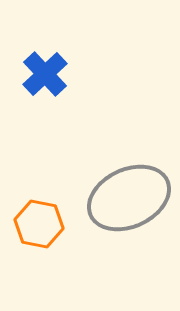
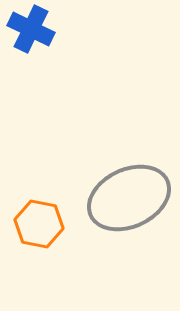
blue cross: moved 14 px left, 45 px up; rotated 21 degrees counterclockwise
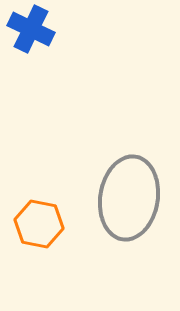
gray ellipse: rotated 56 degrees counterclockwise
